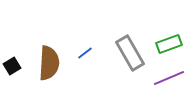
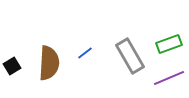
gray rectangle: moved 3 px down
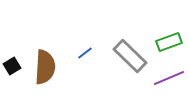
green rectangle: moved 2 px up
gray rectangle: rotated 16 degrees counterclockwise
brown semicircle: moved 4 px left, 4 px down
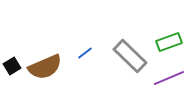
brown semicircle: rotated 64 degrees clockwise
